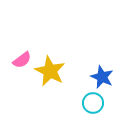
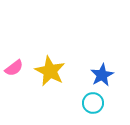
pink semicircle: moved 8 px left, 8 px down
blue star: moved 2 px up; rotated 20 degrees clockwise
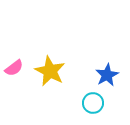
blue star: moved 5 px right
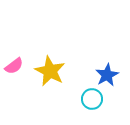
pink semicircle: moved 2 px up
cyan circle: moved 1 px left, 4 px up
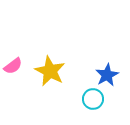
pink semicircle: moved 1 px left
cyan circle: moved 1 px right
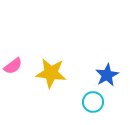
yellow star: moved 1 px right, 2 px down; rotated 20 degrees counterclockwise
cyan circle: moved 3 px down
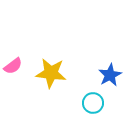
blue star: moved 3 px right
cyan circle: moved 1 px down
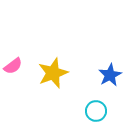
yellow star: moved 2 px right; rotated 28 degrees counterclockwise
cyan circle: moved 3 px right, 8 px down
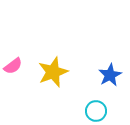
yellow star: moved 1 px up
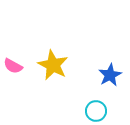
pink semicircle: rotated 66 degrees clockwise
yellow star: moved 7 px up; rotated 24 degrees counterclockwise
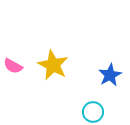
cyan circle: moved 3 px left, 1 px down
